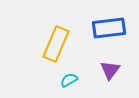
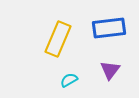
yellow rectangle: moved 2 px right, 5 px up
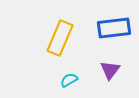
blue rectangle: moved 5 px right
yellow rectangle: moved 2 px right, 1 px up
